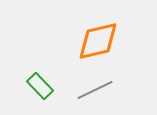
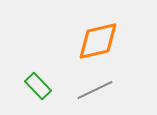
green rectangle: moved 2 px left
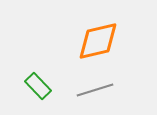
gray line: rotated 9 degrees clockwise
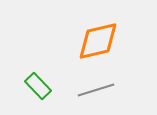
gray line: moved 1 px right
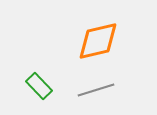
green rectangle: moved 1 px right
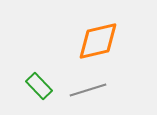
gray line: moved 8 px left
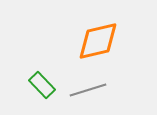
green rectangle: moved 3 px right, 1 px up
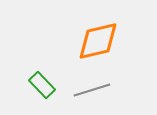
gray line: moved 4 px right
